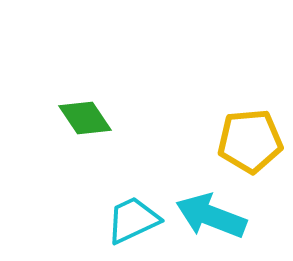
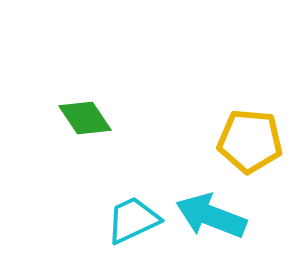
yellow pentagon: rotated 10 degrees clockwise
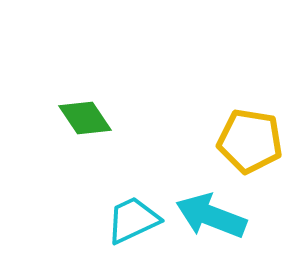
yellow pentagon: rotated 4 degrees clockwise
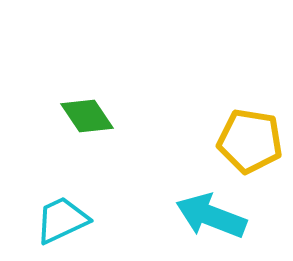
green diamond: moved 2 px right, 2 px up
cyan trapezoid: moved 71 px left
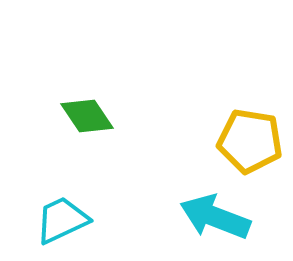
cyan arrow: moved 4 px right, 1 px down
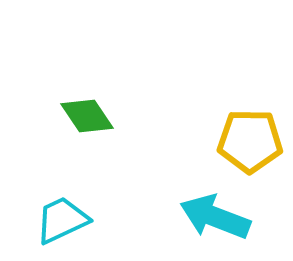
yellow pentagon: rotated 8 degrees counterclockwise
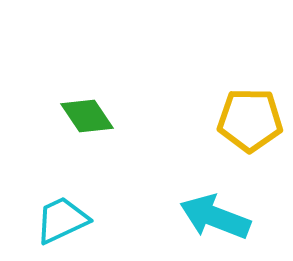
yellow pentagon: moved 21 px up
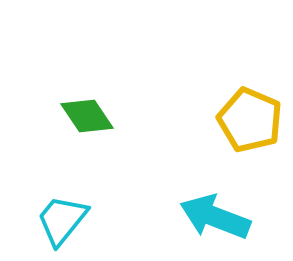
yellow pentagon: rotated 22 degrees clockwise
cyan trapezoid: rotated 26 degrees counterclockwise
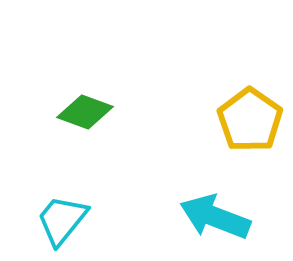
green diamond: moved 2 px left, 4 px up; rotated 36 degrees counterclockwise
yellow pentagon: rotated 12 degrees clockwise
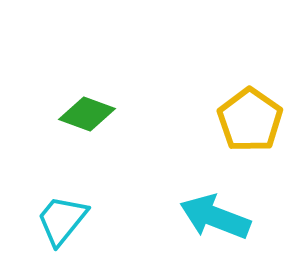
green diamond: moved 2 px right, 2 px down
